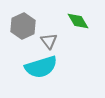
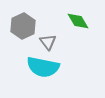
gray triangle: moved 1 px left, 1 px down
cyan semicircle: moved 2 px right; rotated 28 degrees clockwise
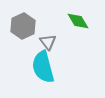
cyan semicircle: rotated 64 degrees clockwise
